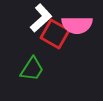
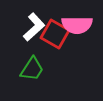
white L-shape: moved 7 px left, 9 px down
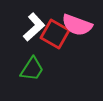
pink semicircle: rotated 20 degrees clockwise
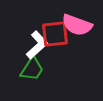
white L-shape: moved 3 px right, 18 px down
red square: rotated 36 degrees counterclockwise
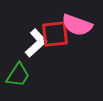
white L-shape: moved 1 px left, 2 px up
green trapezoid: moved 14 px left, 6 px down
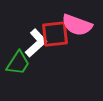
green trapezoid: moved 12 px up
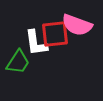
white L-shape: rotated 124 degrees clockwise
green trapezoid: moved 1 px up
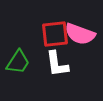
pink semicircle: moved 3 px right, 9 px down
white L-shape: moved 21 px right, 21 px down
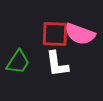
red square: rotated 8 degrees clockwise
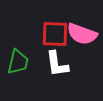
pink semicircle: moved 2 px right
green trapezoid: rotated 20 degrees counterclockwise
